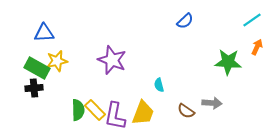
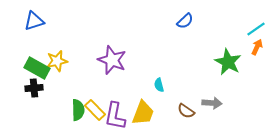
cyan line: moved 4 px right, 9 px down
blue triangle: moved 10 px left, 12 px up; rotated 15 degrees counterclockwise
green star: rotated 24 degrees clockwise
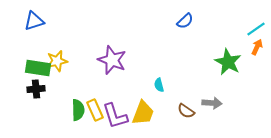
green rectangle: moved 1 px right; rotated 20 degrees counterclockwise
black cross: moved 2 px right, 1 px down
yellow rectangle: rotated 20 degrees clockwise
purple L-shape: rotated 28 degrees counterclockwise
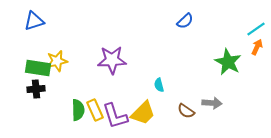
purple star: rotated 24 degrees counterclockwise
yellow trapezoid: rotated 24 degrees clockwise
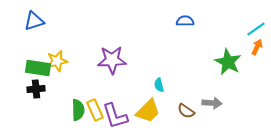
blue semicircle: rotated 138 degrees counterclockwise
yellow trapezoid: moved 5 px right, 2 px up
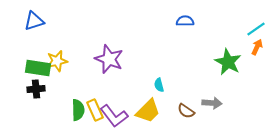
purple star: moved 3 px left, 1 px up; rotated 24 degrees clockwise
purple L-shape: moved 1 px left; rotated 20 degrees counterclockwise
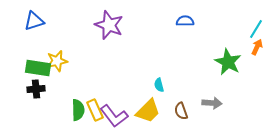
cyan line: rotated 24 degrees counterclockwise
purple star: moved 34 px up
brown semicircle: moved 5 px left; rotated 36 degrees clockwise
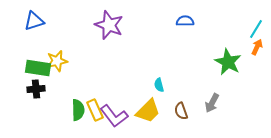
gray arrow: rotated 114 degrees clockwise
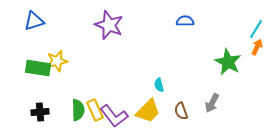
black cross: moved 4 px right, 23 px down
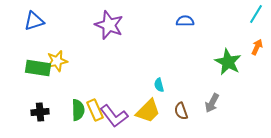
cyan line: moved 15 px up
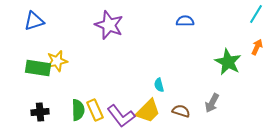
brown semicircle: rotated 126 degrees clockwise
purple L-shape: moved 7 px right
